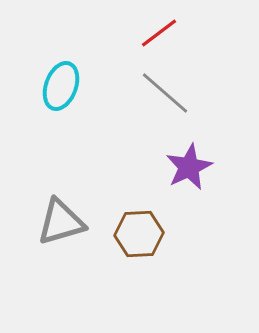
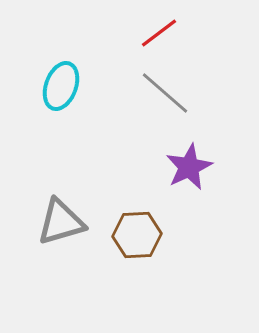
brown hexagon: moved 2 px left, 1 px down
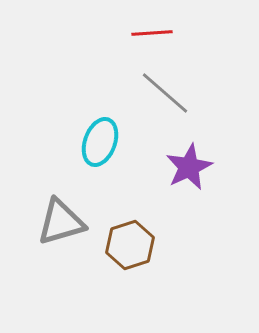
red line: moved 7 px left; rotated 33 degrees clockwise
cyan ellipse: moved 39 px right, 56 px down
brown hexagon: moved 7 px left, 10 px down; rotated 15 degrees counterclockwise
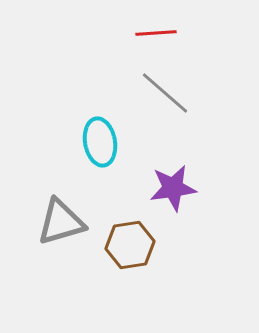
red line: moved 4 px right
cyan ellipse: rotated 30 degrees counterclockwise
purple star: moved 16 px left, 21 px down; rotated 18 degrees clockwise
brown hexagon: rotated 9 degrees clockwise
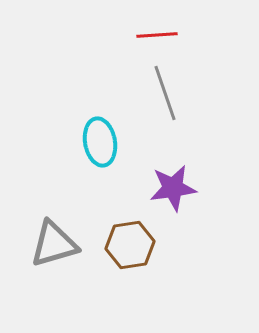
red line: moved 1 px right, 2 px down
gray line: rotated 30 degrees clockwise
gray triangle: moved 7 px left, 22 px down
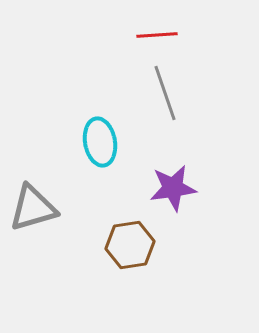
gray triangle: moved 21 px left, 36 px up
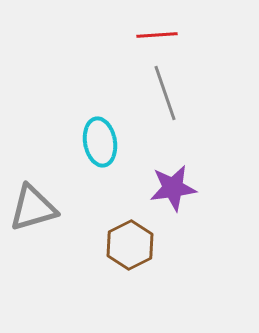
brown hexagon: rotated 18 degrees counterclockwise
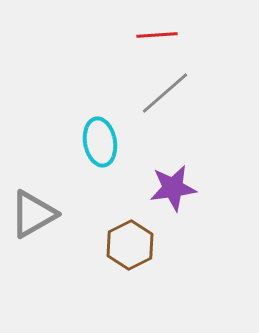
gray line: rotated 68 degrees clockwise
gray triangle: moved 6 px down; rotated 14 degrees counterclockwise
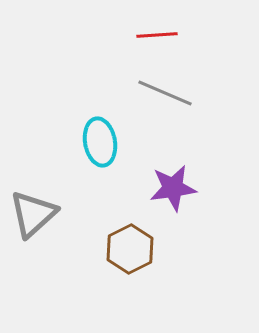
gray line: rotated 64 degrees clockwise
gray triangle: rotated 12 degrees counterclockwise
brown hexagon: moved 4 px down
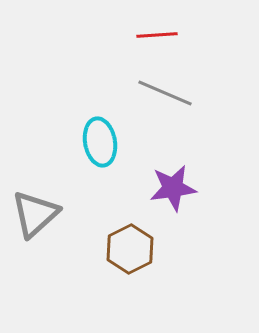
gray triangle: moved 2 px right
